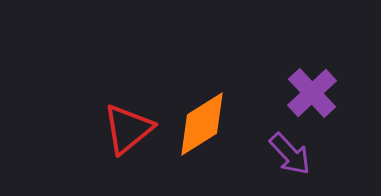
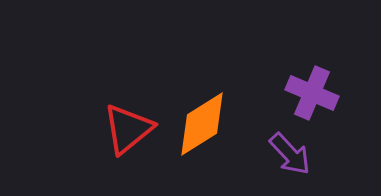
purple cross: rotated 24 degrees counterclockwise
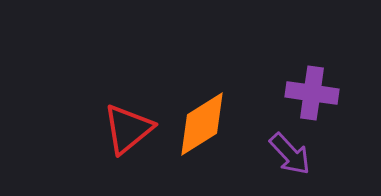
purple cross: rotated 15 degrees counterclockwise
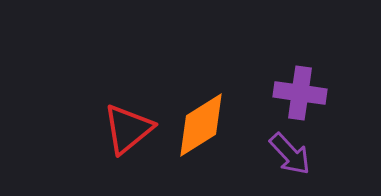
purple cross: moved 12 px left
orange diamond: moved 1 px left, 1 px down
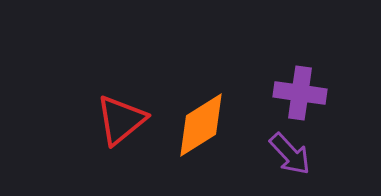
red triangle: moved 7 px left, 9 px up
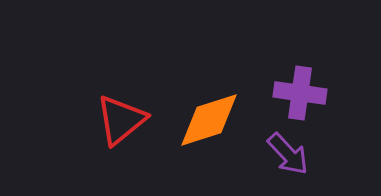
orange diamond: moved 8 px right, 5 px up; rotated 14 degrees clockwise
purple arrow: moved 2 px left
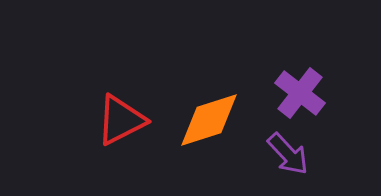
purple cross: rotated 30 degrees clockwise
red triangle: rotated 12 degrees clockwise
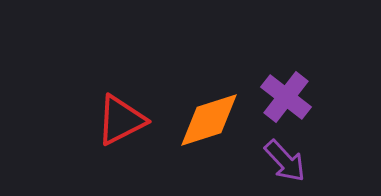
purple cross: moved 14 px left, 4 px down
purple arrow: moved 3 px left, 7 px down
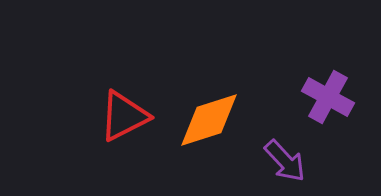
purple cross: moved 42 px right; rotated 9 degrees counterclockwise
red triangle: moved 3 px right, 4 px up
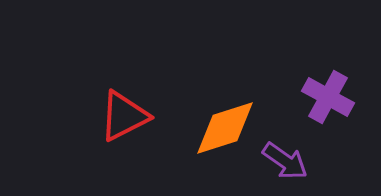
orange diamond: moved 16 px right, 8 px down
purple arrow: rotated 12 degrees counterclockwise
